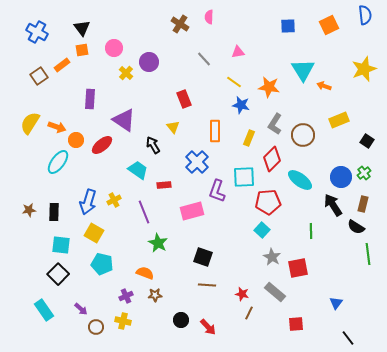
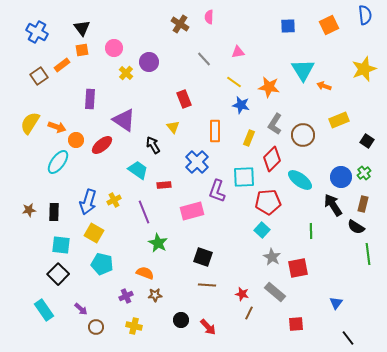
yellow cross at (123, 321): moved 11 px right, 5 px down
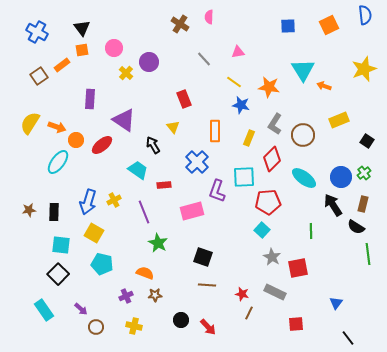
cyan ellipse at (300, 180): moved 4 px right, 2 px up
gray rectangle at (275, 292): rotated 15 degrees counterclockwise
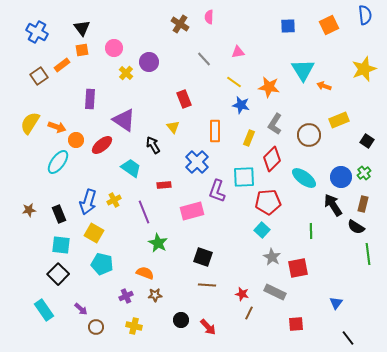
brown circle at (303, 135): moved 6 px right
cyan trapezoid at (138, 170): moved 7 px left, 2 px up
black rectangle at (54, 212): moved 5 px right, 2 px down; rotated 24 degrees counterclockwise
